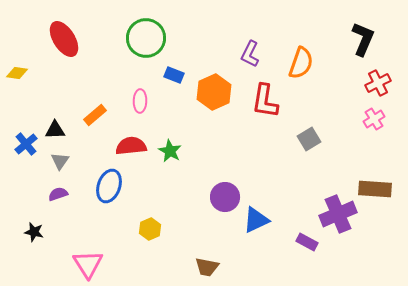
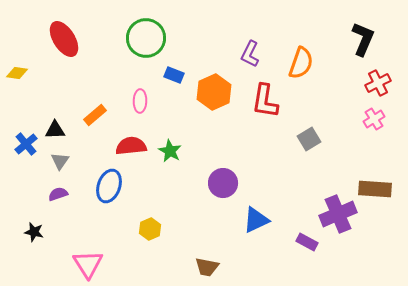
purple circle: moved 2 px left, 14 px up
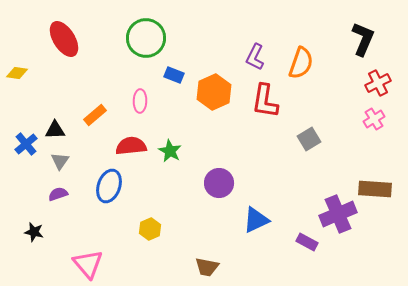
purple L-shape: moved 5 px right, 3 px down
purple circle: moved 4 px left
pink triangle: rotated 8 degrees counterclockwise
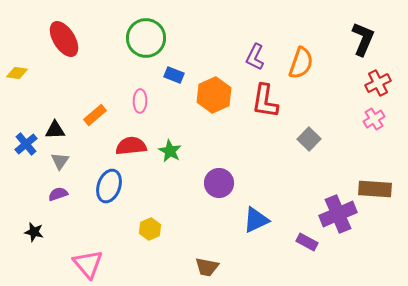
orange hexagon: moved 3 px down
gray square: rotated 15 degrees counterclockwise
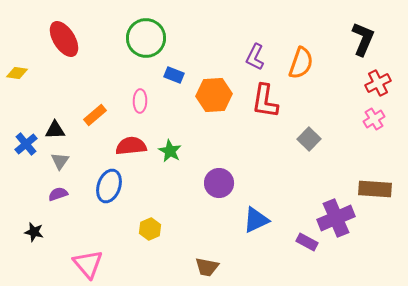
orange hexagon: rotated 20 degrees clockwise
purple cross: moved 2 px left, 4 px down
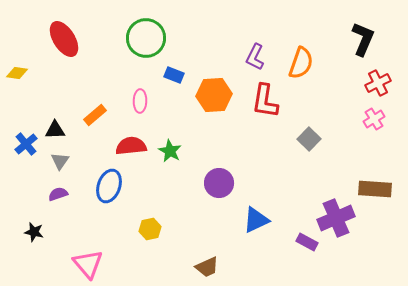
yellow hexagon: rotated 10 degrees clockwise
brown trapezoid: rotated 35 degrees counterclockwise
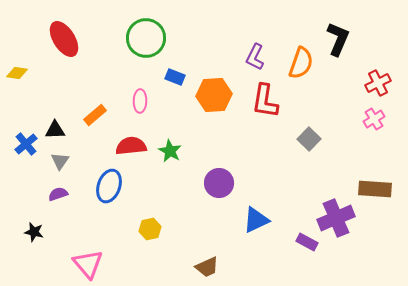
black L-shape: moved 25 px left
blue rectangle: moved 1 px right, 2 px down
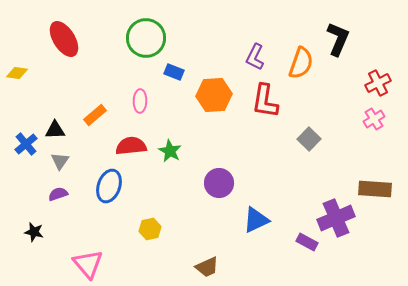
blue rectangle: moved 1 px left, 5 px up
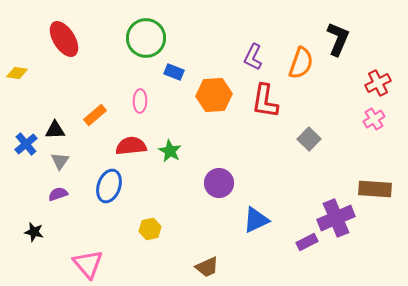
purple L-shape: moved 2 px left
purple rectangle: rotated 55 degrees counterclockwise
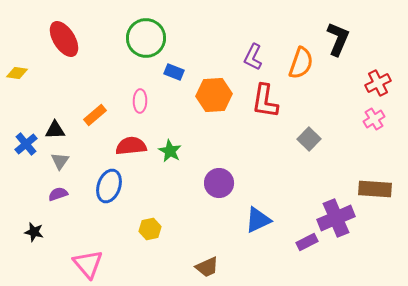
blue triangle: moved 2 px right
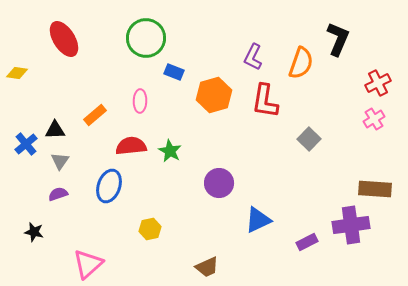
orange hexagon: rotated 12 degrees counterclockwise
purple cross: moved 15 px right, 7 px down; rotated 15 degrees clockwise
pink triangle: rotated 28 degrees clockwise
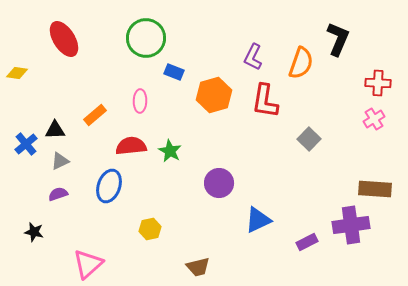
red cross: rotated 30 degrees clockwise
gray triangle: rotated 30 degrees clockwise
brown trapezoid: moved 9 px left; rotated 10 degrees clockwise
